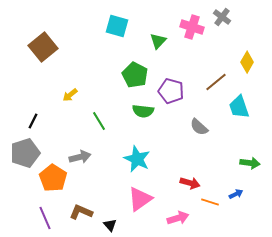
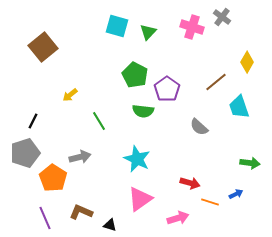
green triangle: moved 10 px left, 9 px up
purple pentagon: moved 4 px left, 2 px up; rotated 20 degrees clockwise
black triangle: rotated 32 degrees counterclockwise
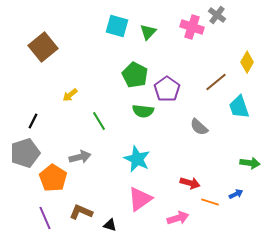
gray cross: moved 5 px left, 2 px up
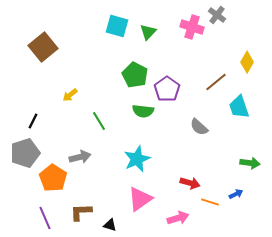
cyan star: rotated 24 degrees clockwise
brown L-shape: rotated 25 degrees counterclockwise
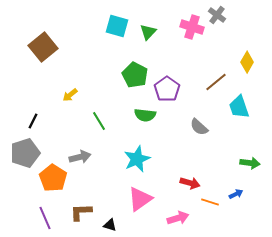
green semicircle: moved 2 px right, 4 px down
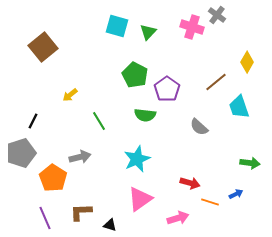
gray pentagon: moved 4 px left
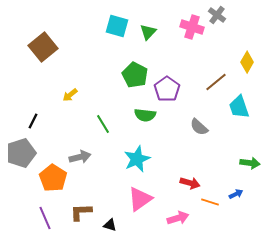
green line: moved 4 px right, 3 px down
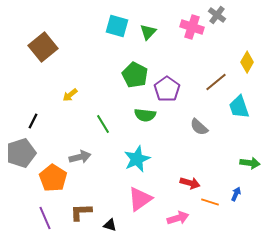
blue arrow: rotated 40 degrees counterclockwise
